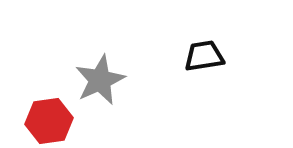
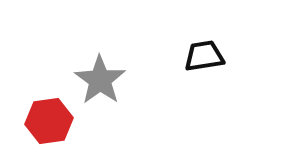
gray star: rotated 12 degrees counterclockwise
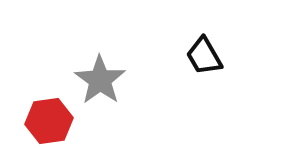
black trapezoid: rotated 111 degrees counterclockwise
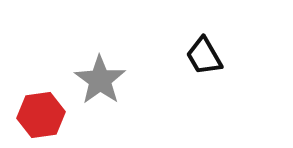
red hexagon: moved 8 px left, 6 px up
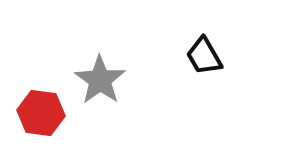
red hexagon: moved 2 px up; rotated 15 degrees clockwise
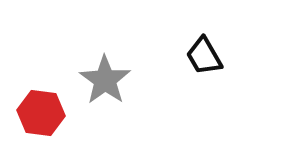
gray star: moved 5 px right
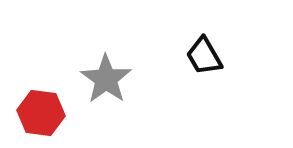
gray star: moved 1 px right, 1 px up
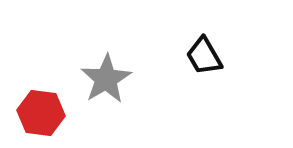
gray star: rotated 6 degrees clockwise
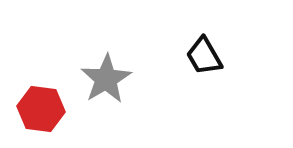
red hexagon: moved 4 px up
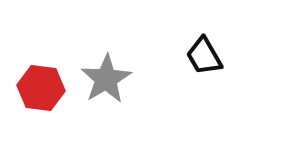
red hexagon: moved 21 px up
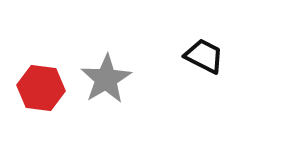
black trapezoid: rotated 147 degrees clockwise
